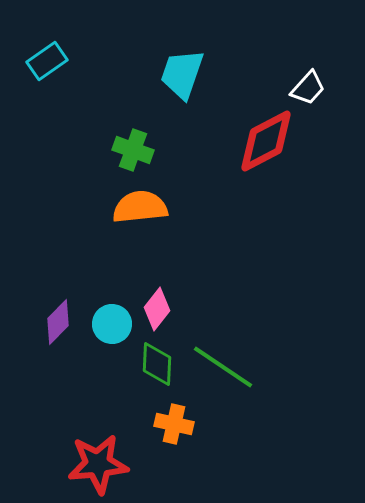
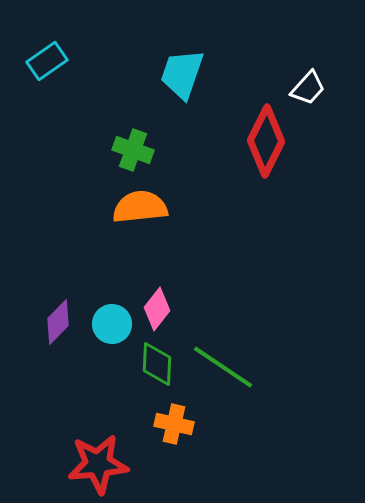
red diamond: rotated 36 degrees counterclockwise
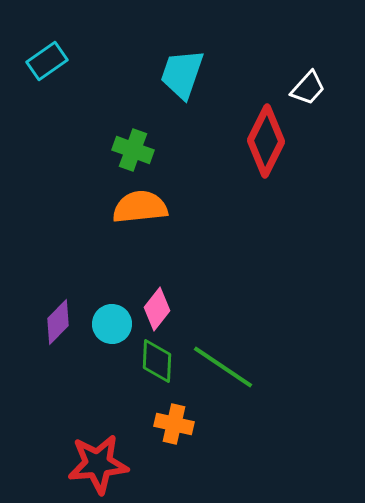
green diamond: moved 3 px up
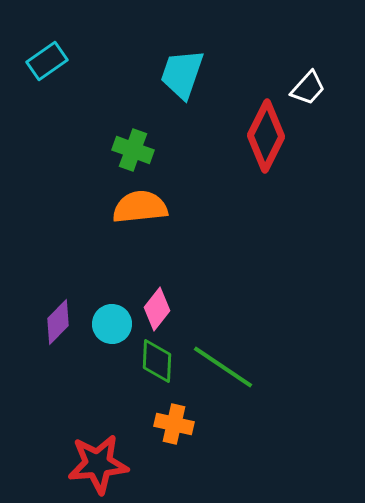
red diamond: moved 5 px up
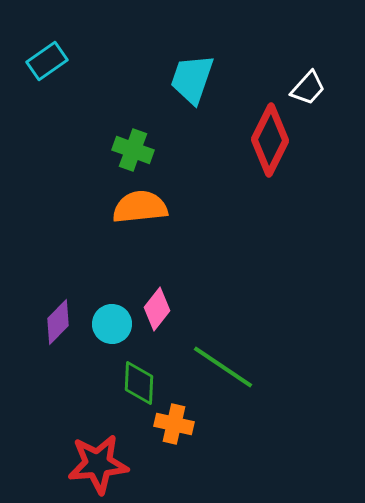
cyan trapezoid: moved 10 px right, 5 px down
red diamond: moved 4 px right, 4 px down
green diamond: moved 18 px left, 22 px down
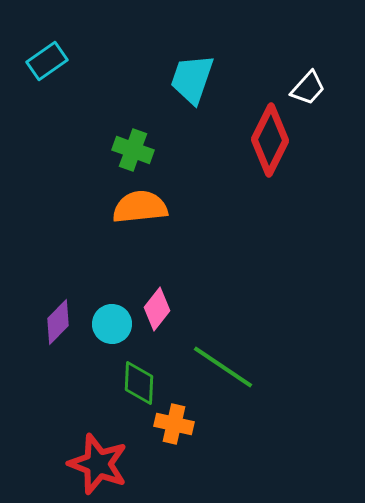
red star: rotated 26 degrees clockwise
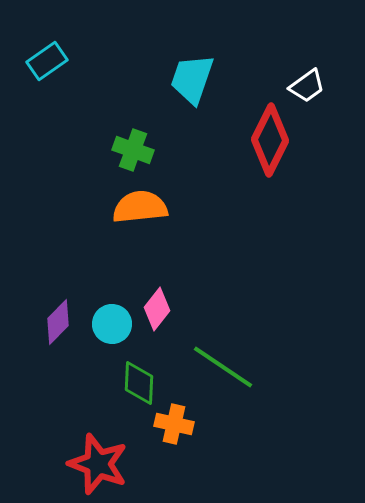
white trapezoid: moved 1 px left, 2 px up; rotated 12 degrees clockwise
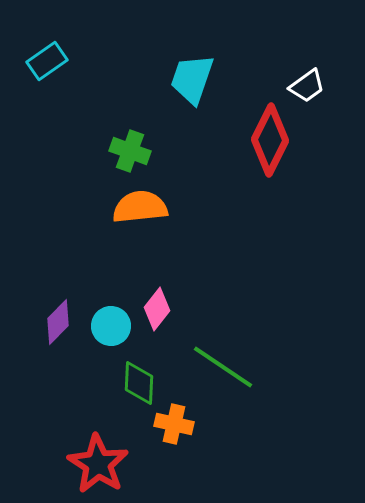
green cross: moved 3 px left, 1 px down
cyan circle: moved 1 px left, 2 px down
red star: rotated 12 degrees clockwise
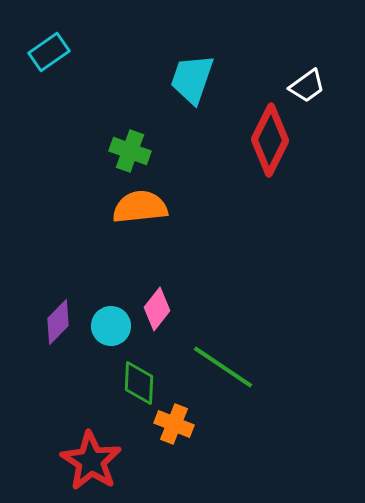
cyan rectangle: moved 2 px right, 9 px up
orange cross: rotated 9 degrees clockwise
red star: moved 7 px left, 3 px up
